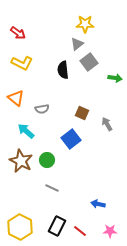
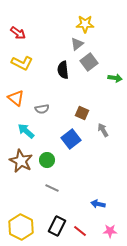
gray arrow: moved 4 px left, 6 px down
yellow hexagon: moved 1 px right
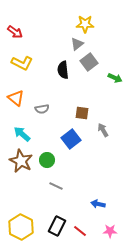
red arrow: moved 3 px left, 1 px up
green arrow: rotated 16 degrees clockwise
brown square: rotated 16 degrees counterclockwise
cyan arrow: moved 4 px left, 3 px down
gray line: moved 4 px right, 2 px up
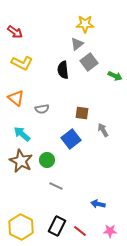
green arrow: moved 2 px up
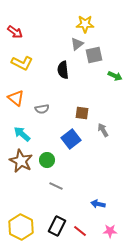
gray square: moved 5 px right, 7 px up; rotated 24 degrees clockwise
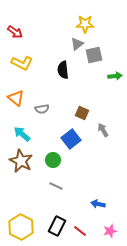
green arrow: rotated 32 degrees counterclockwise
brown square: rotated 16 degrees clockwise
green circle: moved 6 px right
pink star: rotated 16 degrees counterclockwise
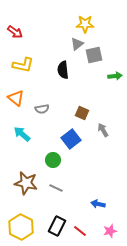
yellow L-shape: moved 1 px right, 2 px down; rotated 15 degrees counterclockwise
brown star: moved 5 px right, 22 px down; rotated 15 degrees counterclockwise
gray line: moved 2 px down
